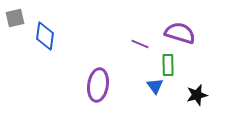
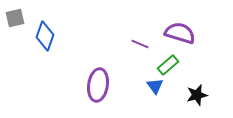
blue diamond: rotated 12 degrees clockwise
green rectangle: rotated 50 degrees clockwise
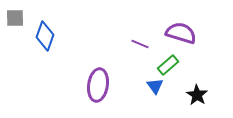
gray square: rotated 12 degrees clockwise
purple semicircle: moved 1 px right
black star: rotated 25 degrees counterclockwise
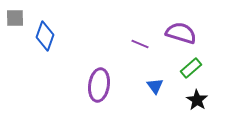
green rectangle: moved 23 px right, 3 px down
purple ellipse: moved 1 px right
black star: moved 5 px down
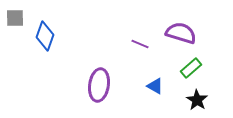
blue triangle: rotated 24 degrees counterclockwise
